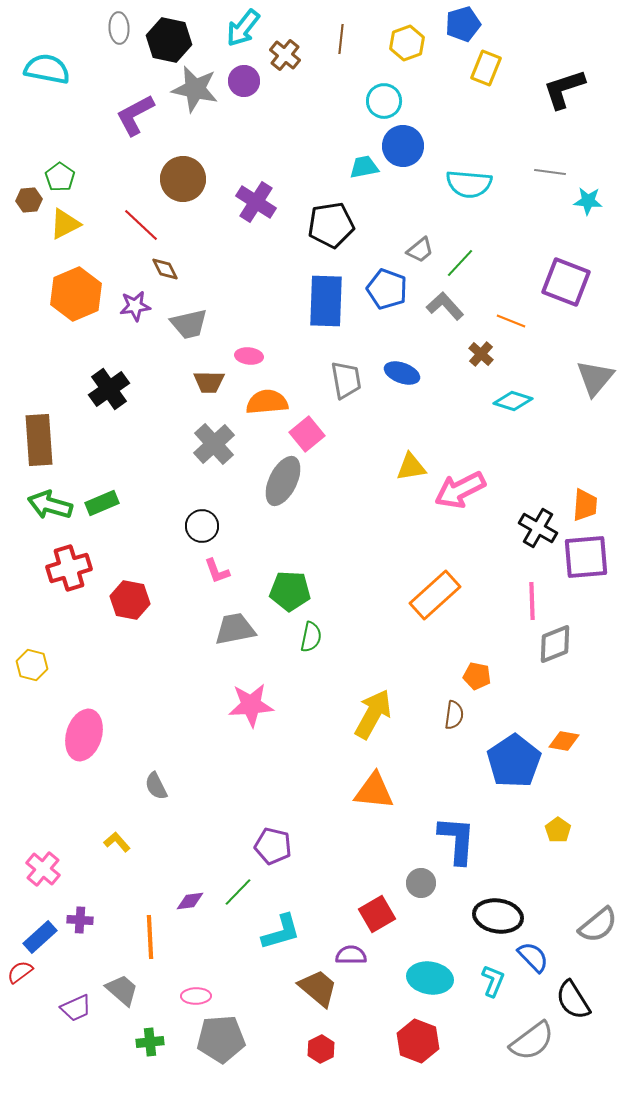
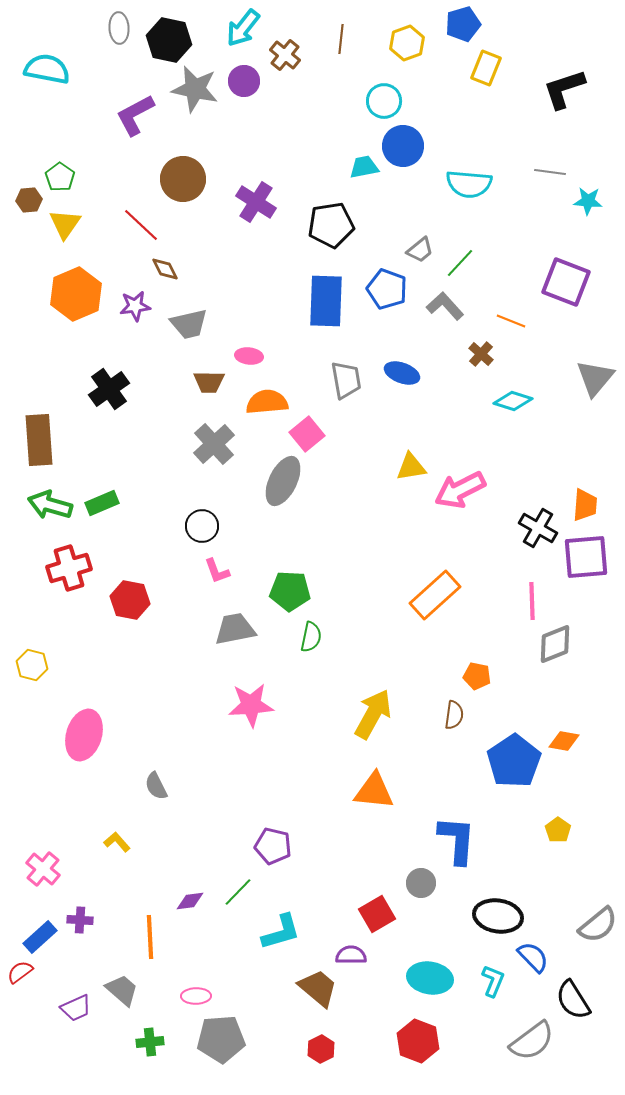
yellow triangle at (65, 224): rotated 28 degrees counterclockwise
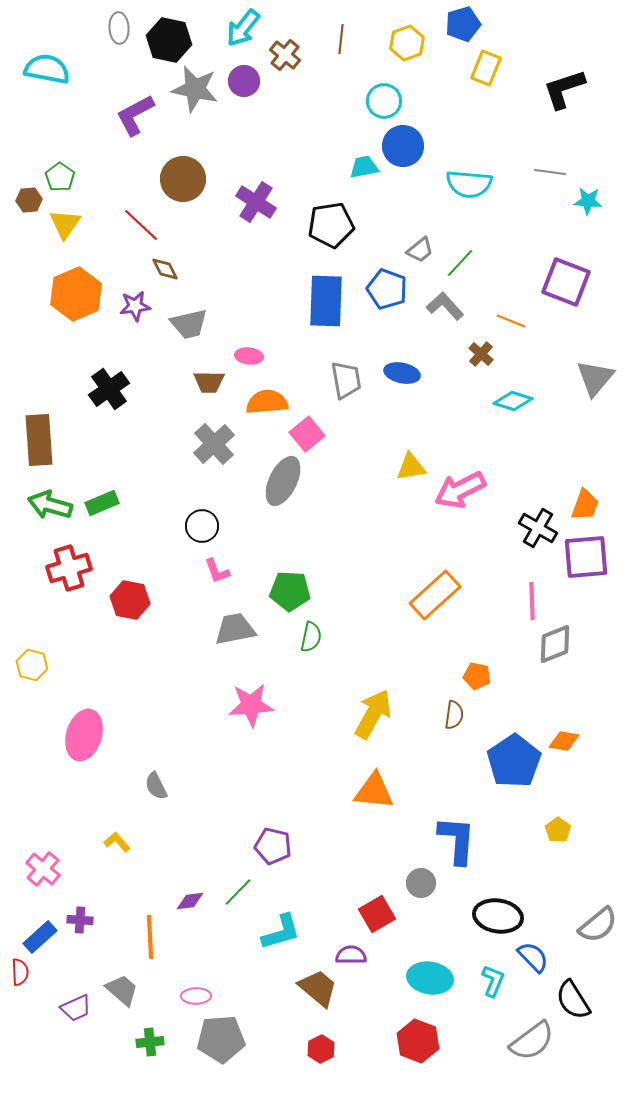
blue ellipse at (402, 373): rotated 8 degrees counterclockwise
orange trapezoid at (585, 505): rotated 16 degrees clockwise
red semicircle at (20, 972): rotated 124 degrees clockwise
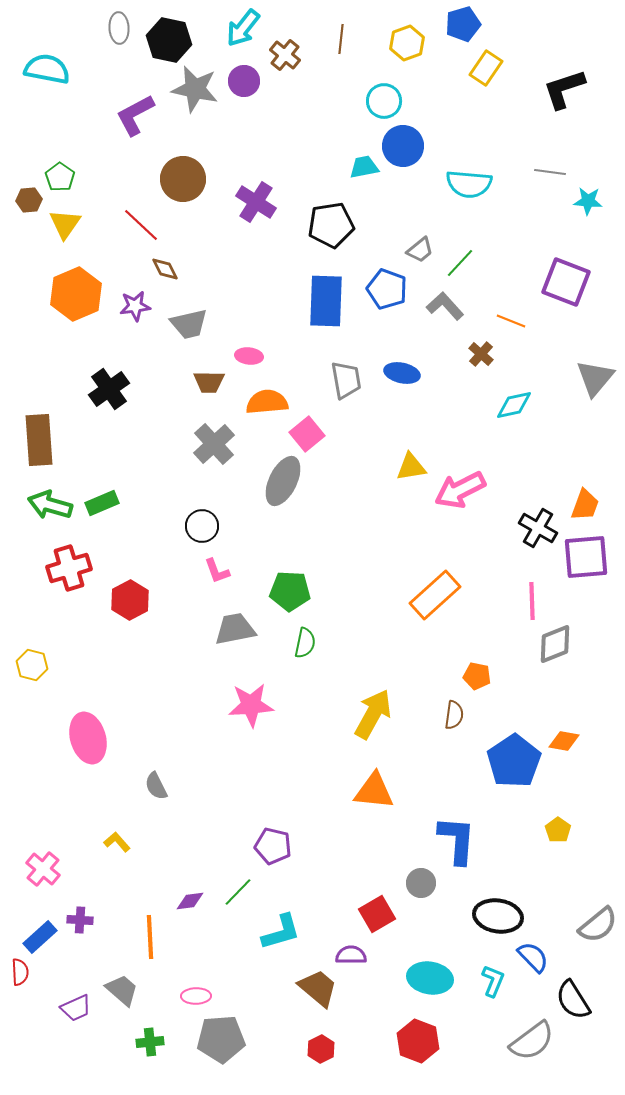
yellow rectangle at (486, 68): rotated 12 degrees clockwise
cyan diamond at (513, 401): moved 1 px right, 4 px down; rotated 30 degrees counterclockwise
red hexagon at (130, 600): rotated 21 degrees clockwise
green semicircle at (311, 637): moved 6 px left, 6 px down
pink ellipse at (84, 735): moved 4 px right, 3 px down; rotated 33 degrees counterclockwise
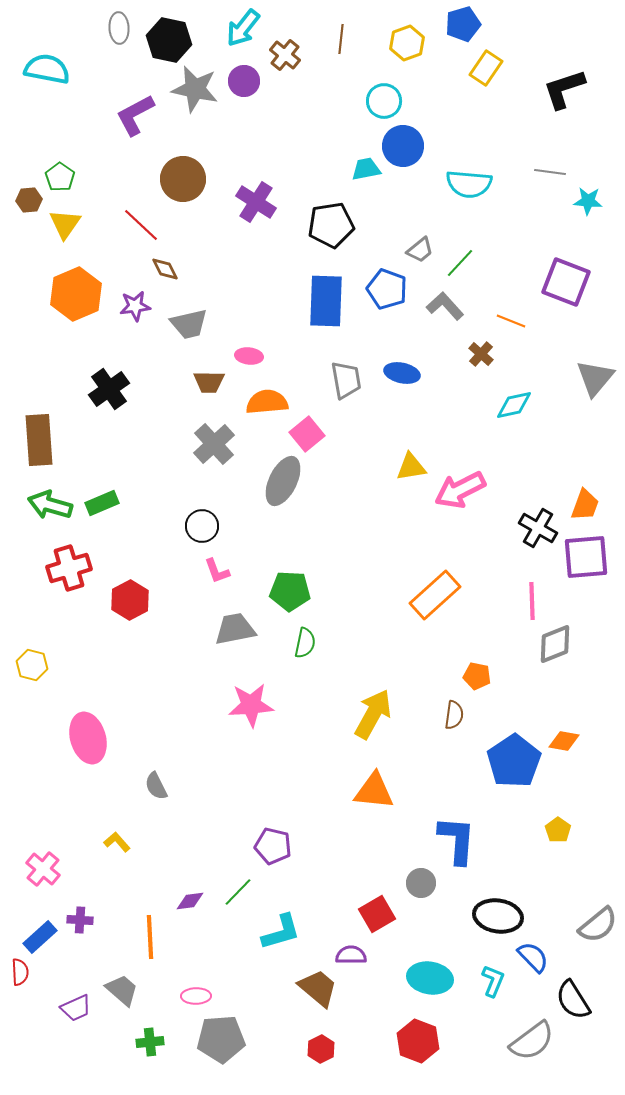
cyan trapezoid at (364, 167): moved 2 px right, 2 px down
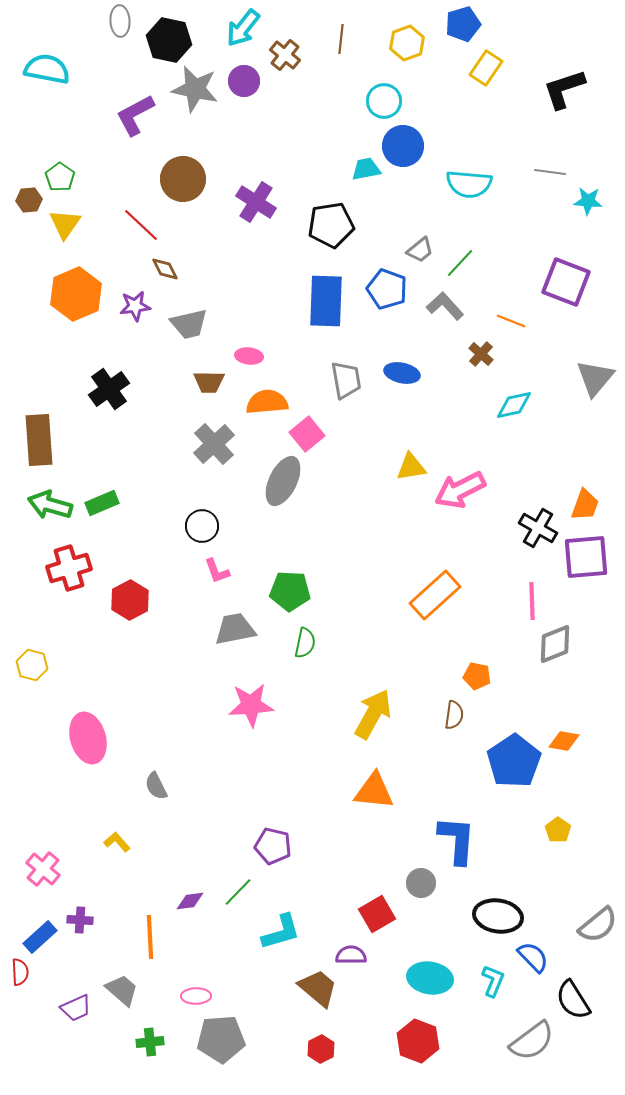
gray ellipse at (119, 28): moved 1 px right, 7 px up
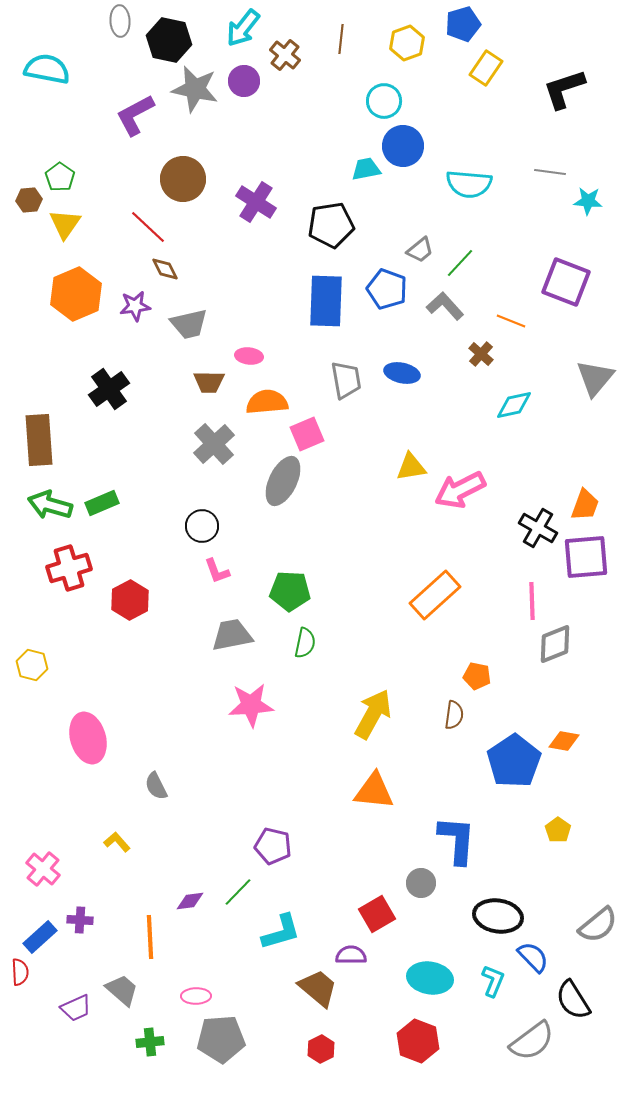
red line at (141, 225): moved 7 px right, 2 px down
pink square at (307, 434): rotated 16 degrees clockwise
gray trapezoid at (235, 629): moved 3 px left, 6 px down
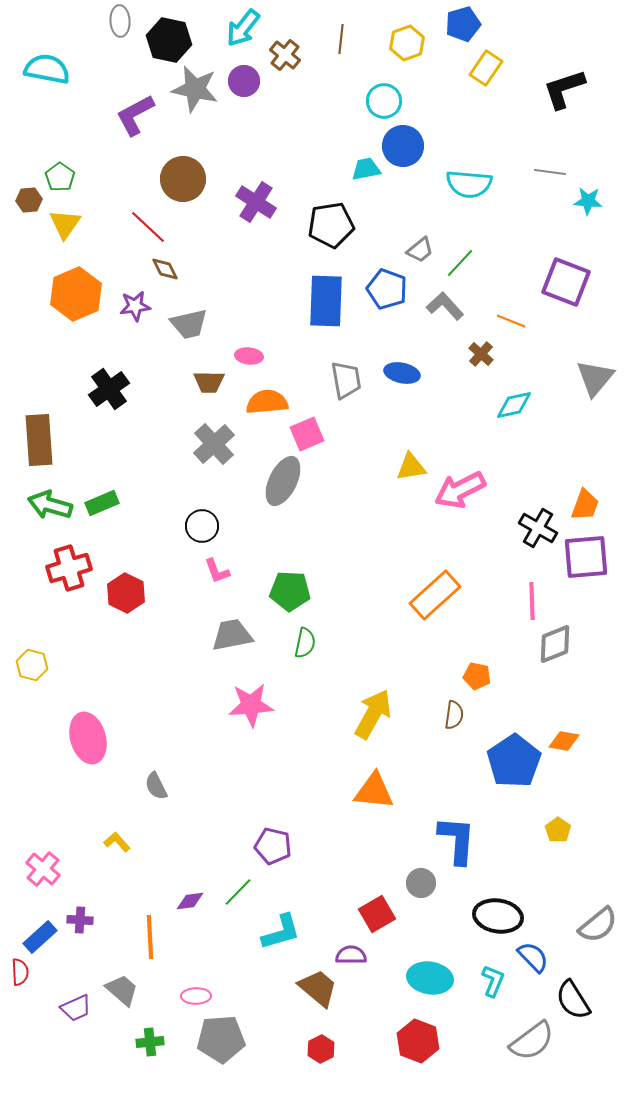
red hexagon at (130, 600): moved 4 px left, 7 px up; rotated 6 degrees counterclockwise
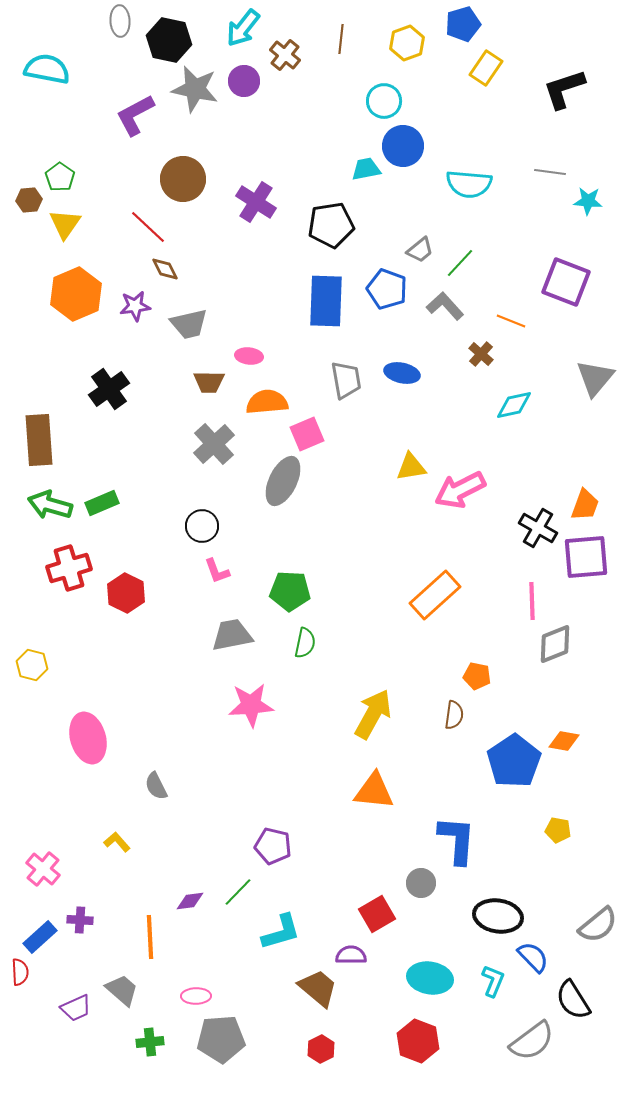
yellow pentagon at (558, 830): rotated 25 degrees counterclockwise
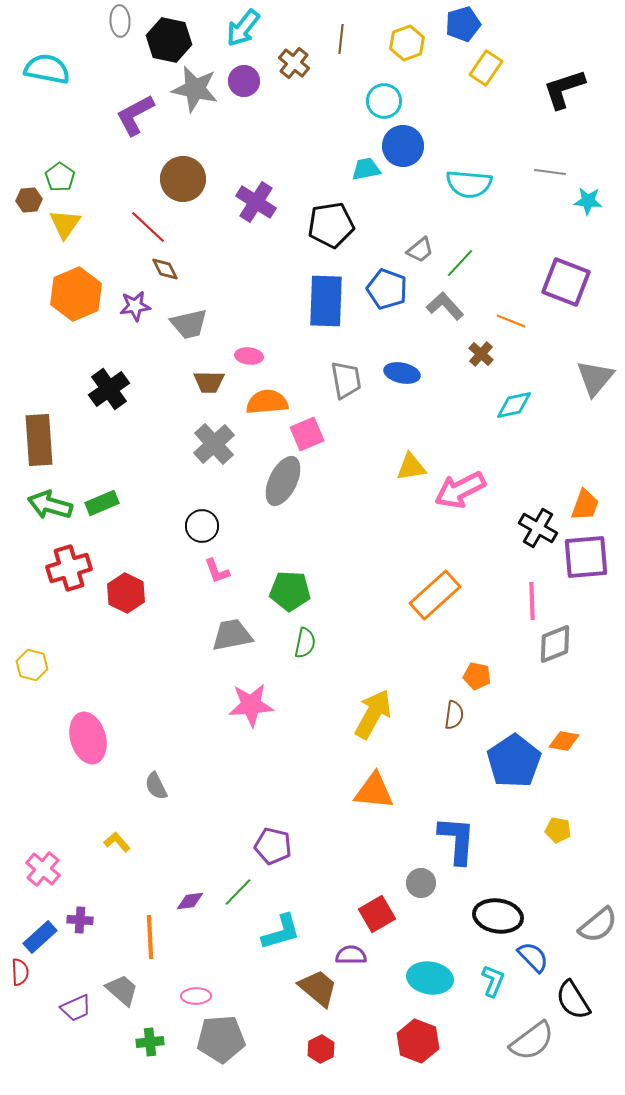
brown cross at (285, 55): moved 9 px right, 8 px down
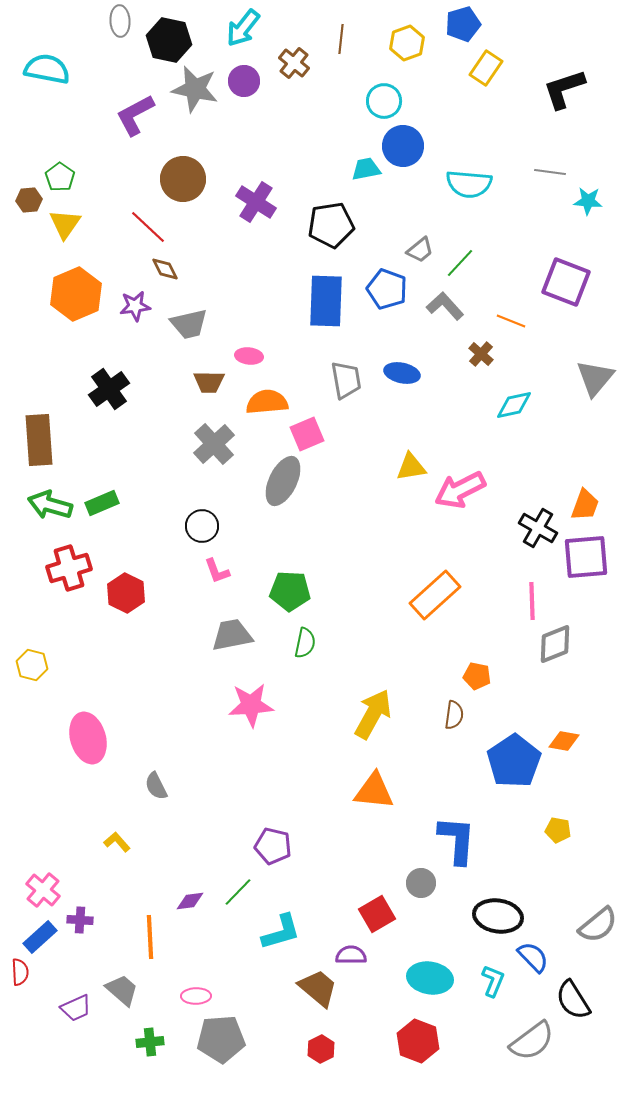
pink cross at (43, 869): moved 21 px down
